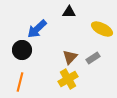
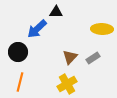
black triangle: moved 13 px left
yellow ellipse: rotated 25 degrees counterclockwise
black circle: moved 4 px left, 2 px down
yellow cross: moved 1 px left, 5 px down
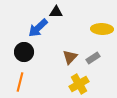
blue arrow: moved 1 px right, 1 px up
black circle: moved 6 px right
yellow cross: moved 12 px right
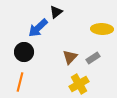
black triangle: rotated 40 degrees counterclockwise
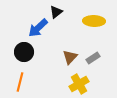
yellow ellipse: moved 8 px left, 8 px up
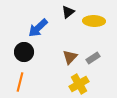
black triangle: moved 12 px right
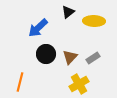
black circle: moved 22 px right, 2 px down
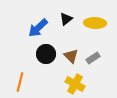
black triangle: moved 2 px left, 7 px down
yellow ellipse: moved 1 px right, 2 px down
brown triangle: moved 1 px right, 1 px up; rotated 28 degrees counterclockwise
yellow cross: moved 4 px left; rotated 30 degrees counterclockwise
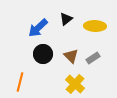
yellow ellipse: moved 3 px down
black circle: moved 3 px left
yellow cross: rotated 12 degrees clockwise
